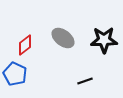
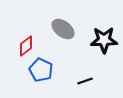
gray ellipse: moved 9 px up
red diamond: moved 1 px right, 1 px down
blue pentagon: moved 26 px right, 4 px up
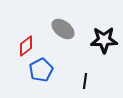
blue pentagon: rotated 20 degrees clockwise
black line: rotated 63 degrees counterclockwise
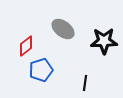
black star: moved 1 px down
blue pentagon: rotated 10 degrees clockwise
black line: moved 2 px down
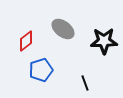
red diamond: moved 5 px up
black line: rotated 28 degrees counterclockwise
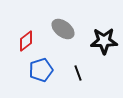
black line: moved 7 px left, 10 px up
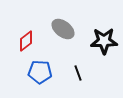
blue pentagon: moved 1 px left, 2 px down; rotated 20 degrees clockwise
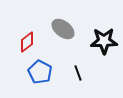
red diamond: moved 1 px right, 1 px down
blue pentagon: rotated 25 degrees clockwise
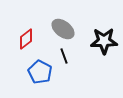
red diamond: moved 1 px left, 3 px up
black line: moved 14 px left, 17 px up
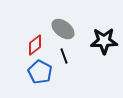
red diamond: moved 9 px right, 6 px down
